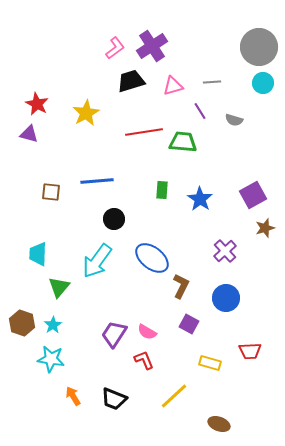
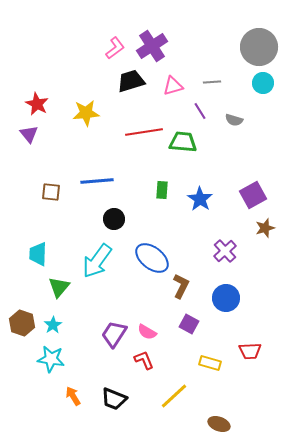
yellow star at (86, 113): rotated 24 degrees clockwise
purple triangle at (29, 134): rotated 36 degrees clockwise
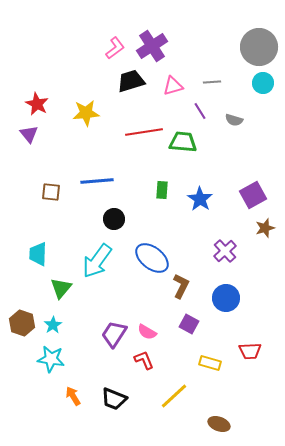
green triangle at (59, 287): moved 2 px right, 1 px down
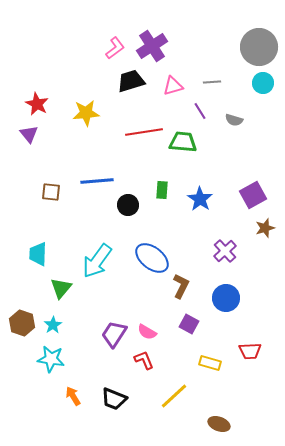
black circle at (114, 219): moved 14 px right, 14 px up
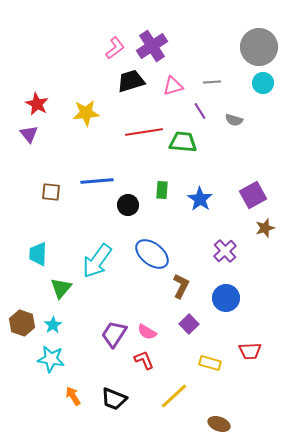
blue ellipse at (152, 258): moved 4 px up
purple square at (189, 324): rotated 18 degrees clockwise
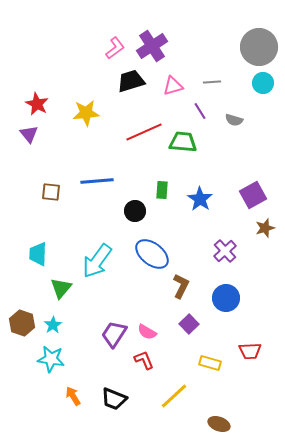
red line at (144, 132): rotated 15 degrees counterclockwise
black circle at (128, 205): moved 7 px right, 6 px down
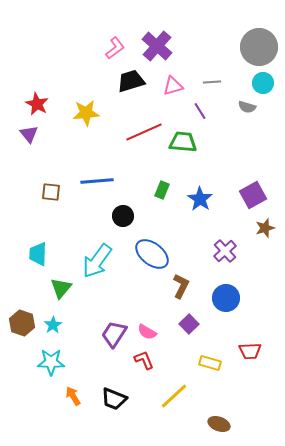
purple cross at (152, 46): moved 5 px right; rotated 16 degrees counterclockwise
gray semicircle at (234, 120): moved 13 px right, 13 px up
green rectangle at (162, 190): rotated 18 degrees clockwise
black circle at (135, 211): moved 12 px left, 5 px down
cyan star at (51, 359): moved 3 px down; rotated 8 degrees counterclockwise
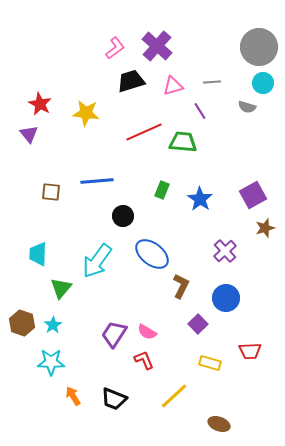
red star at (37, 104): moved 3 px right
yellow star at (86, 113): rotated 12 degrees clockwise
purple square at (189, 324): moved 9 px right
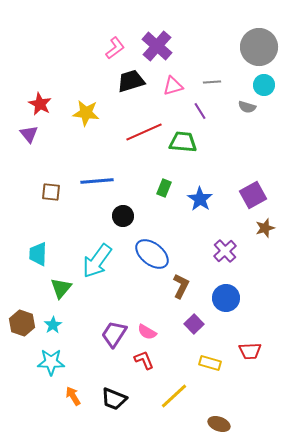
cyan circle at (263, 83): moved 1 px right, 2 px down
green rectangle at (162, 190): moved 2 px right, 2 px up
purple square at (198, 324): moved 4 px left
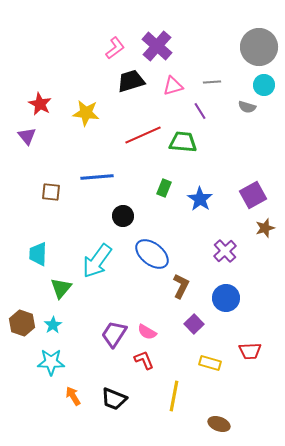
red line at (144, 132): moved 1 px left, 3 px down
purple triangle at (29, 134): moved 2 px left, 2 px down
blue line at (97, 181): moved 4 px up
yellow line at (174, 396): rotated 36 degrees counterclockwise
